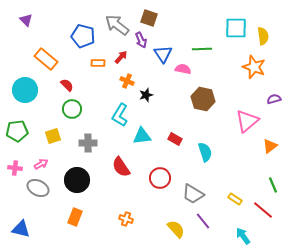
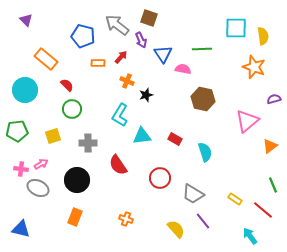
red semicircle at (121, 167): moved 3 px left, 2 px up
pink cross at (15, 168): moved 6 px right, 1 px down
cyan arrow at (243, 236): moved 7 px right
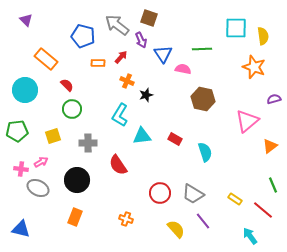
pink arrow at (41, 164): moved 2 px up
red circle at (160, 178): moved 15 px down
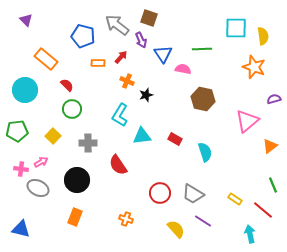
yellow square at (53, 136): rotated 28 degrees counterclockwise
purple line at (203, 221): rotated 18 degrees counterclockwise
cyan arrow at (250, 236): moved 2 px up; rotated 24 degrees clockwise
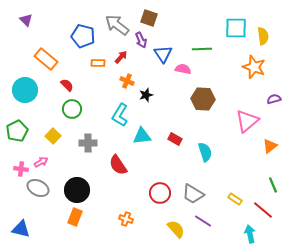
brown hexagon at (203, 99): rotated 10 degrees counterclockwise
green pentagon at (17, 131): rotated 20 degrees counterclockwise
black circle at (77, 180): moved 10 px down
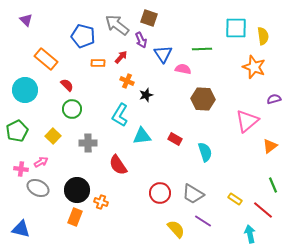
orange cross at (126, 219): moved 25 px left, 17 px up
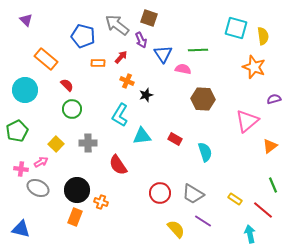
cyan square at (236, 28): rotated 15 degrees clockwise
green line at (202, 49): moved 4 px left, 1 px down
yellow square at (53, 136): moved 3 px right, 8 px down
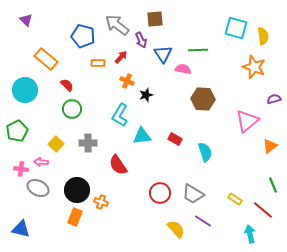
brown square at (149, 18): moved 6 px right, 1 px down; rotated 24 degrees counterclockwise
pink arrow at (41, 162): rotated 144 degrees counterclockwise
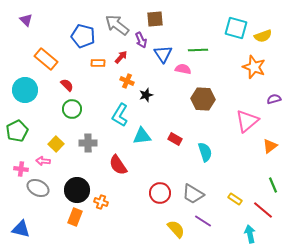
yellow semicircle at (263, 36): rotated 78 degrees clockwise
pink arrow at (41, 162): moved 2 px right, 1 px up
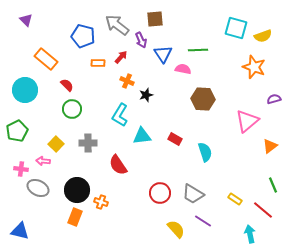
blue triangle at (21, 229): moved 1 px left, 2 px down
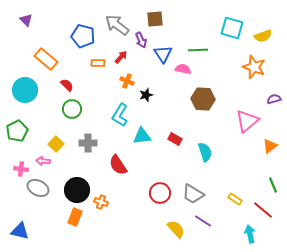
cyan square at (236, 28): moved 4 px left
